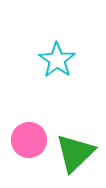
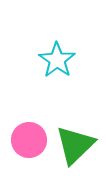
green triangle: moved 8 px up
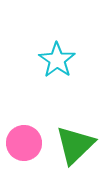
pink circle: moved 5 px left, 3 px down
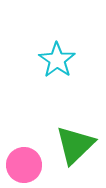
pink circle: moved 22 px down
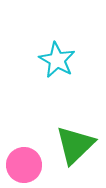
cyan star: rotated 6 degrees counterclockwise
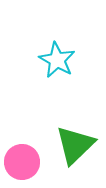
pink circle: moved 2 px left, 3 px up
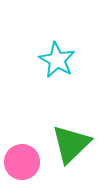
green triangle: moved 4 px left, 1 px up
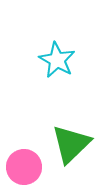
pink circle: moved 2 px right, 5 px down
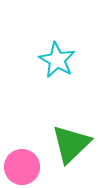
pink circle: moved 2 px left
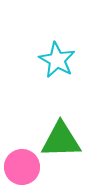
green triangle: moved 10 px left, 4 px up; rotated 42 degrees clockwise
